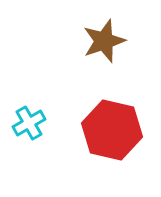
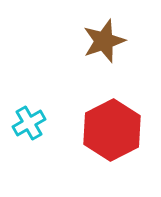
red hexagon: rotated 20 degrees clockwise
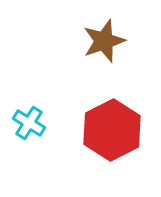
cyan cross: rotated 28 degrees counterclockwise
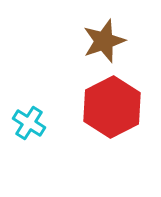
red hexagon: moved 23 px up
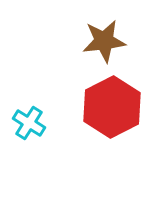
brown star: rotated 12 degrees clockwise
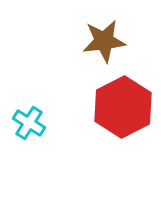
red hexagon: moved 11 px right
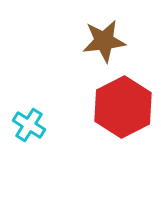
cyan cross: moved 2 px down
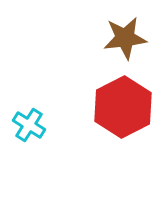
brown star: moved 21 px right, 3 px up
